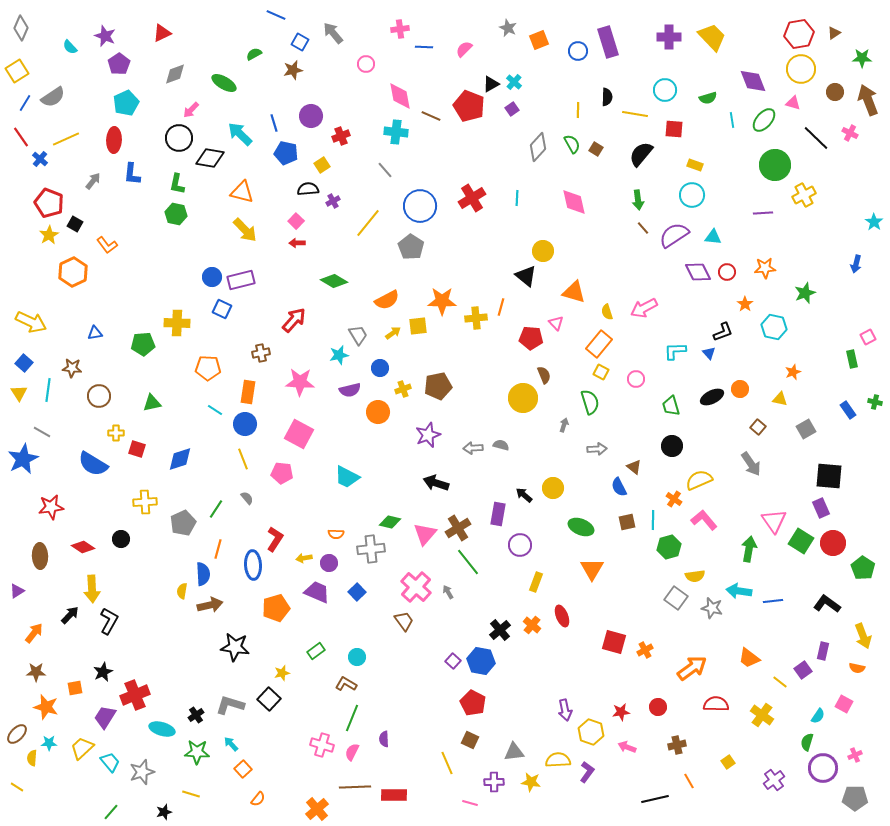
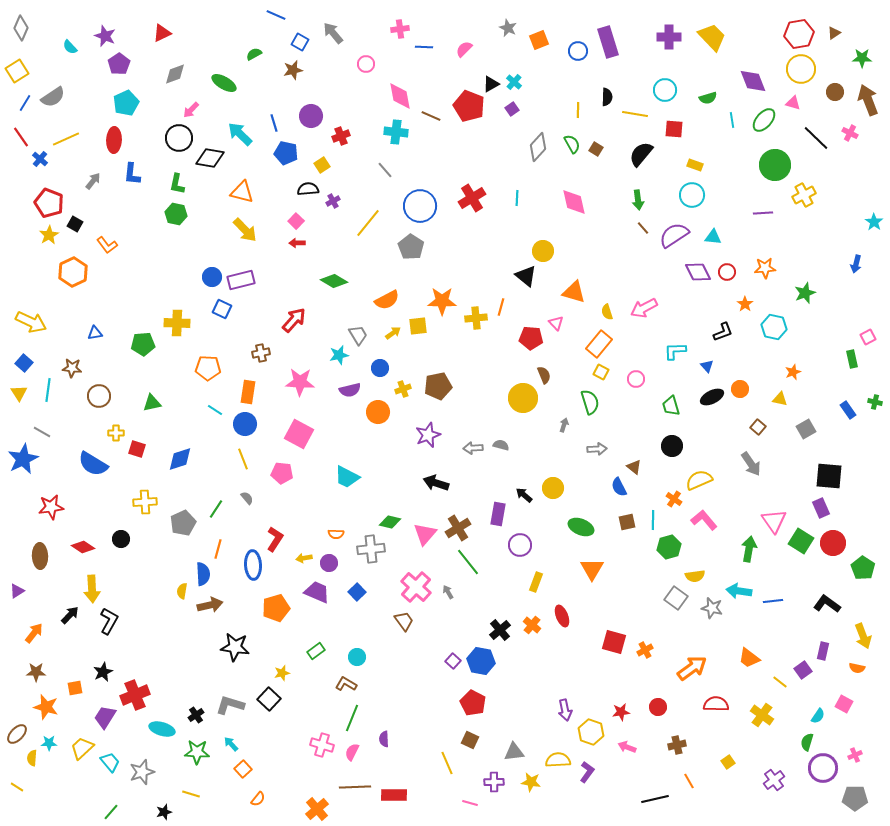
blue triangle at (709, 353): moved 2 px left, 13 px down
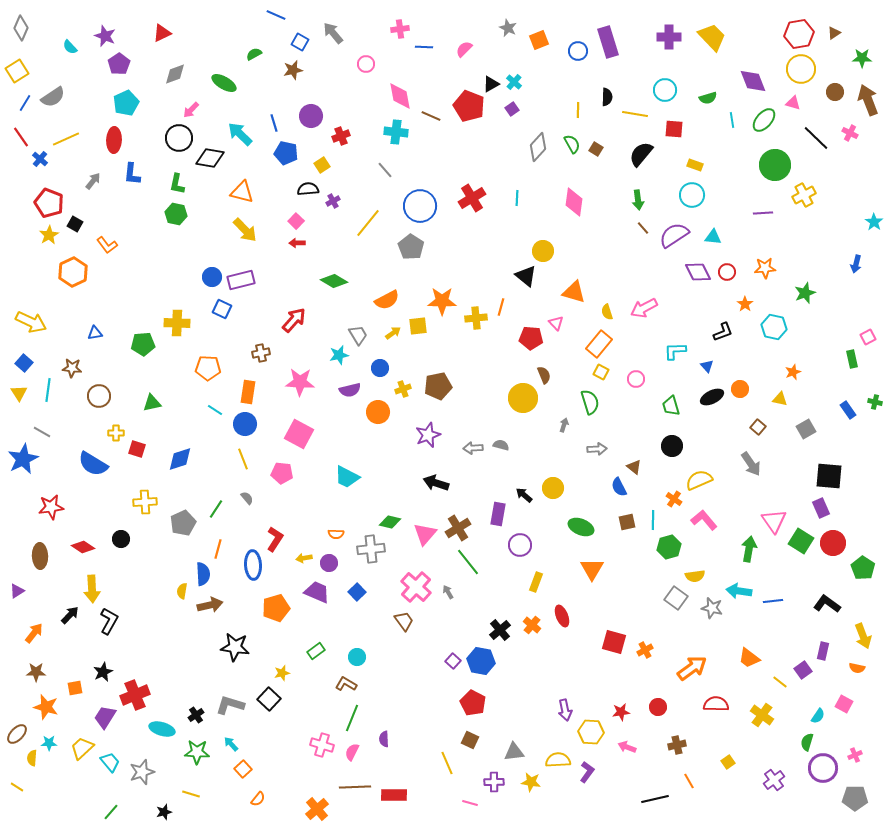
pink diamond at (574, 202): rotated 20 degrees clockwise
yellow hexagon at (591, 732): rotated 15 degrees counterclockwise
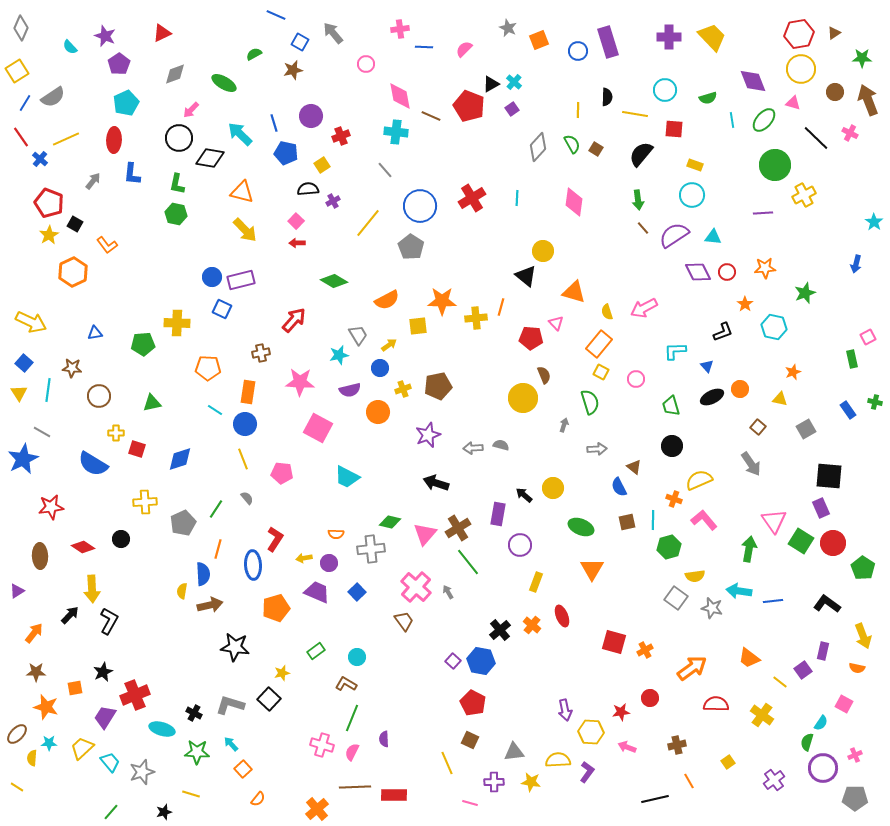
yellow arrow at (393, 333): moved 4 px left, 12 px down
pink square at (299, 434): moved 19 px right, 6 px up
orange cross at (674, 499): rotated 14 degrees counterclockwise
red circle at (658, 707): moved 8 px left, 9 px up
black cross at (196, 715): moved 2 px left, 2 px up; rotated 28 degrees counterclockwise
cyan semicircle at (818, 716): moved 3 px right, 7 px down
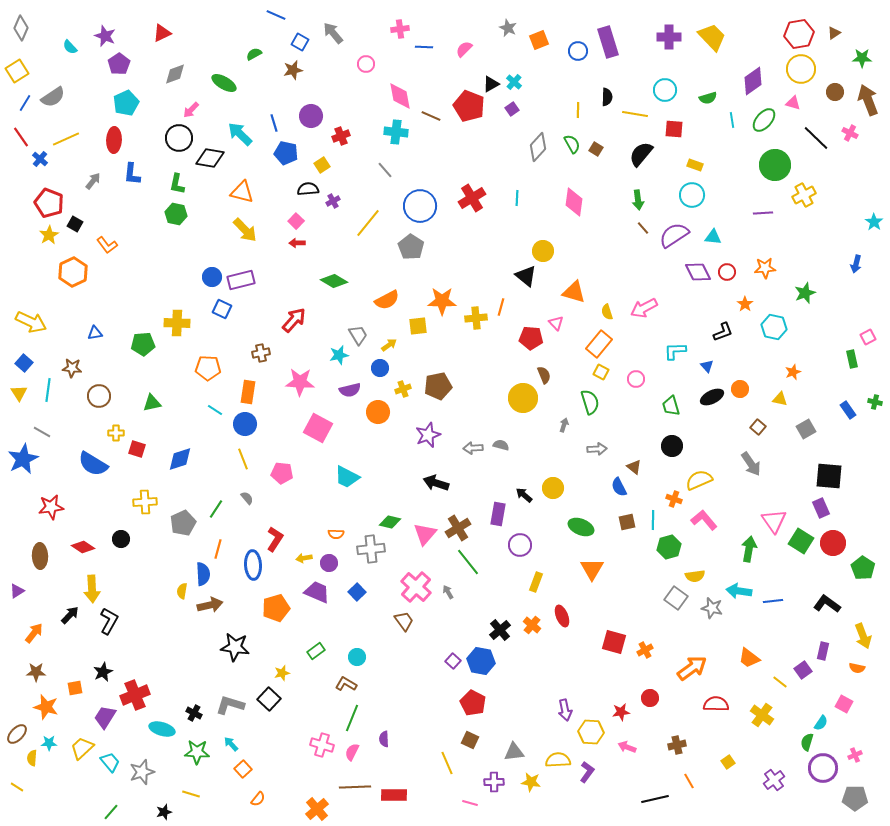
purple diamond at (753, 81): rotated 76 degrees clockwise
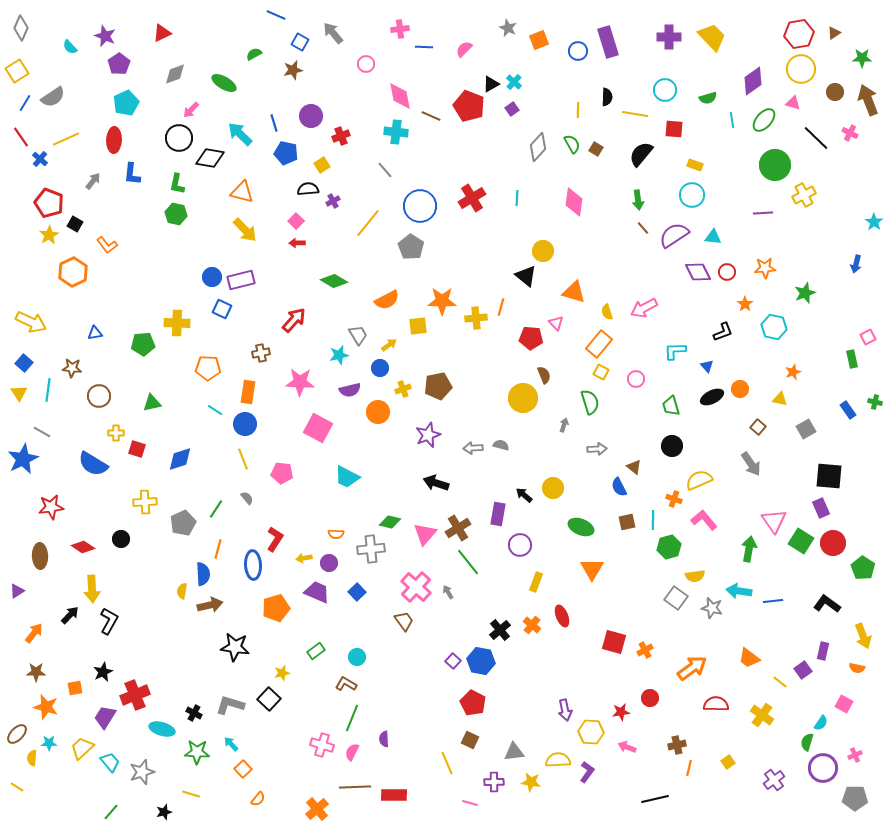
orange line at (689, 781): moved 13 px up; rotated 42 degrees clockwise
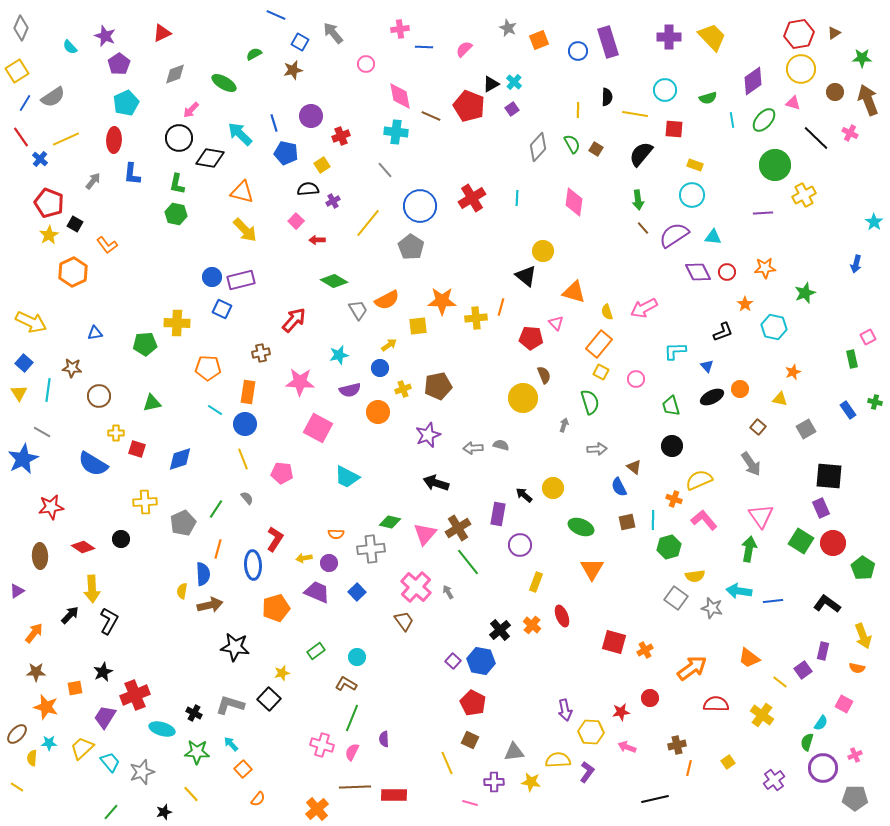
red arrow at (297, 243): moved 20 px right, 3 px up
gray trapezoid at (358, 335): moved 25 px up
green pentagon at (143, 344): moved 2 px right
pink triangle at (774, 521): moved 13 px left, 5 px up
yellow line at (191, 794): rotated 30 degrees clockwise
